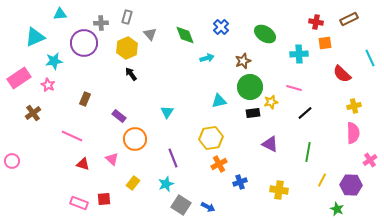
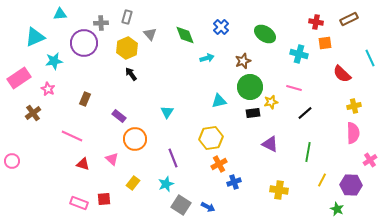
cyan cross at (299, 54): rotated 18 degrees clockwise
pink star at (48, 85): moved 4 px down
blue cross at (240, 182): moved 6 px left
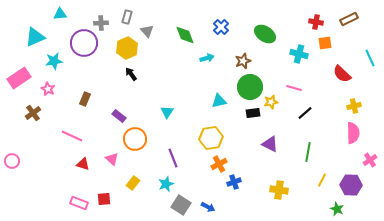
gray triangle at (150, 34): moved 3 px left, 3 px up
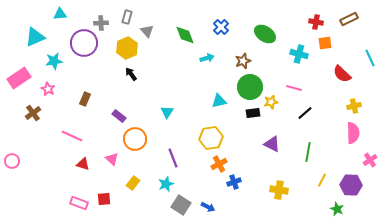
purple triangle at (270, 144): moved 2 px right
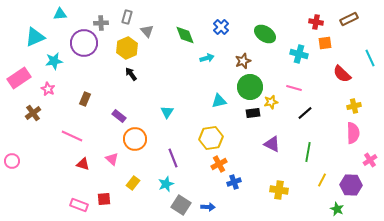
pink rectangle at (79, 203): moved 2 px down
blue arrow at (208, 207): rotated 24 degrees counterclockwise
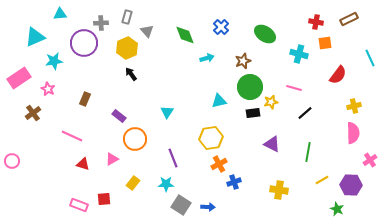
red semicircle at (342, 74): moved 4 px left, 1 px down; rotated 96 degrees counterclockwise
pink triangle at (112, 159): rotated 48 degrees clockwise
yellow line at (322, 180): rotated 32 degrees clockwise
cyan star at (166, 184): rotated 21 degrees clockwise
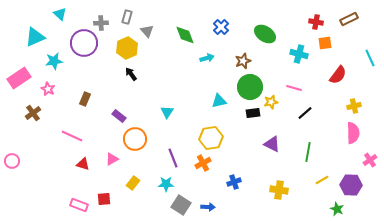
cyan triangle at (60, 14): rotated 48 degrees clockwise
orange cross at (219, 164): moved 16 px left, 1 px up
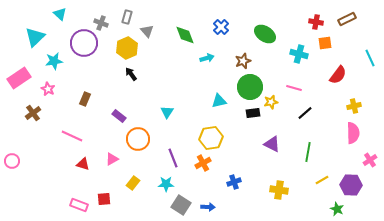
brown rectangle at (349, 19): moved 2 px left
gray cross at (101, 23): rotated 24 degrees clockwise
cyan triangle at (35, 37): rotated 20 degrees counterclockwise
orange circle at (135, 139): moved 3 px right
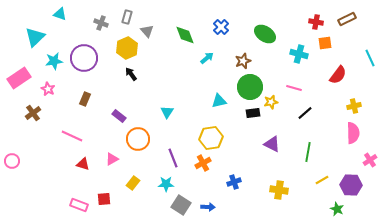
cyan triangle at (60, 14): rotated 24 degrees counterclockwise
purple circle at (84, 43): moved 15 px down
cyan arrow at (207, 58): rotated 24 degrees counterclockwise
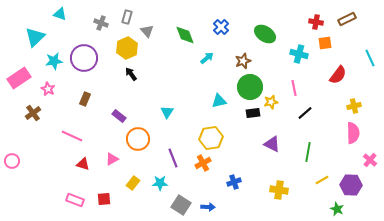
pink line at (294, 88): rotated 63 degrees clockwise
pink cross at (370, 160): rotated 16 degrees counterclockwise
cyan star at (166, 184): moved 6 px left, 1 px up
pink rectangle at (79, 205): moved 4 px left, 5 px up
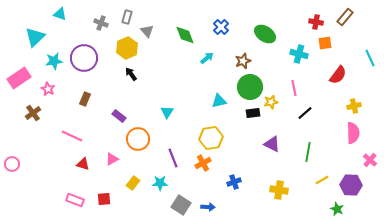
brown rectangle at (347, 19): moved 2 px left, 2 px up; rotated 24 degrees counterclockwise
pink circle at (12, 161): moved 3 px down
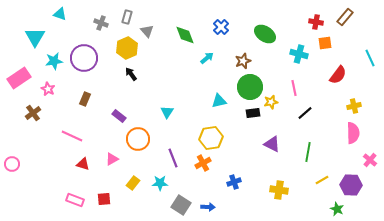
cyan triangle at (35, 37): rotated 15 degrees counterclockwise
